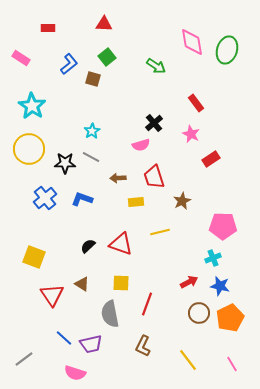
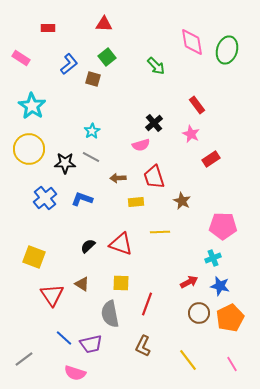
green arrow at (156, 66): rotated 12 degrees clockwise
red rectangle at (196, 103): moved 1 px right, 2 px down
brown star at (182, 201): rotated 18 degrees counterclockwise
yellow line at (160, 232): rotated 12 degrees clockwise
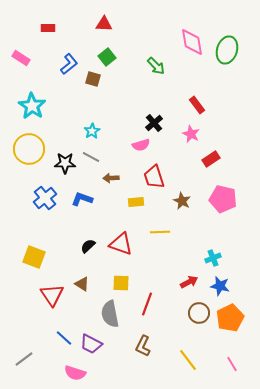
brown arrow at (118, 178): moved 7 px left
pink pentagon at (223, 226): moved 27 px up; rotated 12 degrees clockwise
purple trapezoid at (91, 344): rotated 40 degrees clockwise
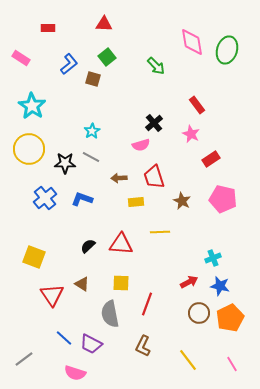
brown arrow at (111, 178): moved 8 px right
red triangle at (121, 244): rotated 15 degrees counterclockwise
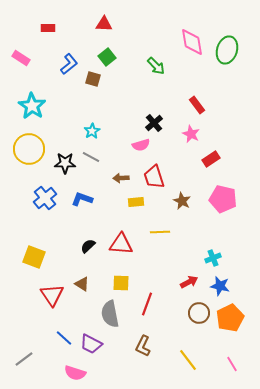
brown arrow at (119, 178): moved 2 px right
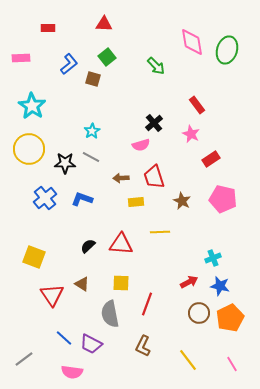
pink rectangle at (21, 58): rotated 36 degrees counterclockwise
pink semicircle at (75, 373): moved 3 px left, 1 px up; rotated 10 degrees counterclockwise
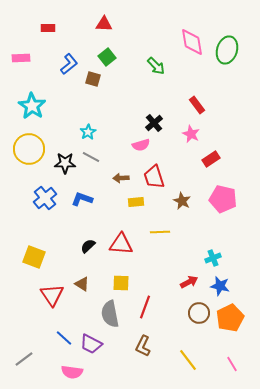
cyan star at (92, 131): moved 4 px left, 1 px down
red line at (147, 304): moved 2 px left, 3 px down
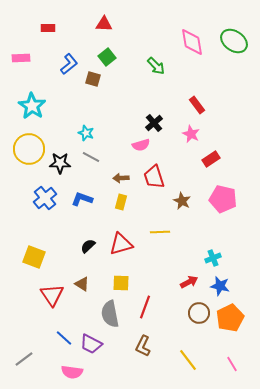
green ellipse at (227, 50): moved 7 px right, 9 px up; rotated 72 degrees counterclockwise
cyan star at (88, 132): moved 2 px left, 1 px down; rotated 21 degrees counterclockwise
black star at (65, 163): moved 5 px left
yellow rectangle at (136, 202): moved 15 px left; rotated 70 degrees counterclockwise
red triangle at (121, 244): rotated 20 degrees counterclockwise
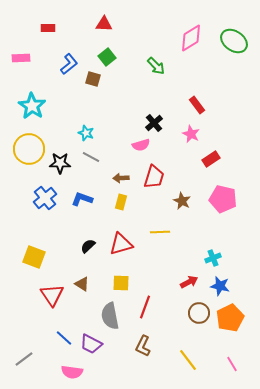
pink diamond at (192, 42): moved 1 px left, 4 px up; rotated 68 degrees clockwise
red trapezoid at (154, 177): rotated 145 degrees counterclockwise
gray semicircle at (110, 314): moved 2 px down
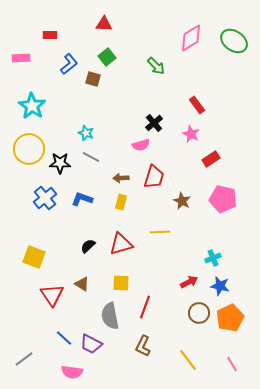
red rectangle at (48, 28): moved 2 px right, 7 px down
